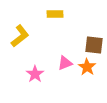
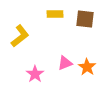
brown square: moved 9 px left, 26 px up
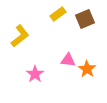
yellow rectangle: moved 3 px right; rotated 35 degrees counterclockwise
brown square: rotated 30 degrees counterclockwise
pink triangle: moved 3 px right, 3 px up; rotated 28 degrees clockwise
orange star: moved 2 px down
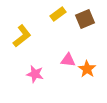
yellow L-shape: moved 2 px right
pink star: rotated 24 degrees counterclockwise
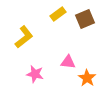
yellow L-shape: moved 2 px right, 1 px down
pink triangle: moved 2 px down
orange star: moved 9 px down
